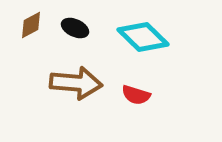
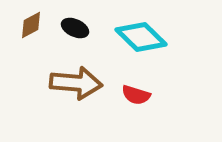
cyan diamond: moved 2 px left
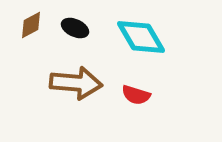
cyan diamond: rotated 15 degrees clockwise
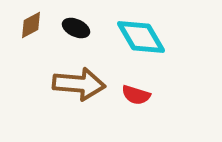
black ellipse: moved 1 px right
brown arrow: moved 3 px right, 1 px down
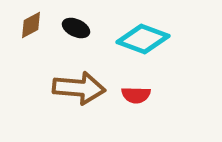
cyan diamond: moved 2 px right, 2 px down; rotated 39 degrees counterclockwise
brown arrow: moved 4 px down
red semicircle: rotated 16 degrees counterclockwise
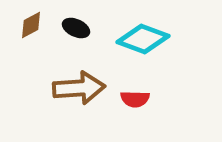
brown arrow: rotated 9 degrees counterclockwise
red semicircle: moved 1 px left, 4 px down
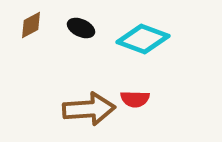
black ellipse: moved 5 px right
brown arrow: moved 10 px right, 21 px down
